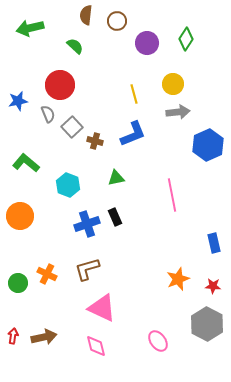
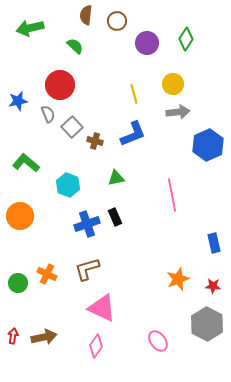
pink diamond: rotated 50 degrees clockwise
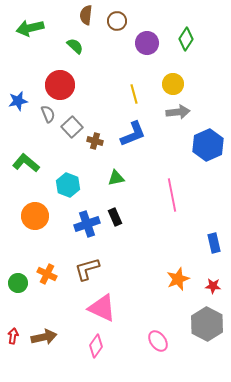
orange circle: moved 15 px right
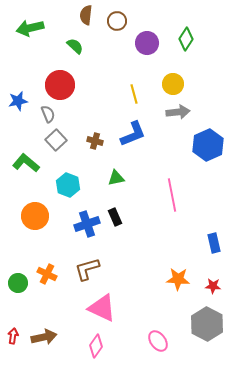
gray square: moved 16 px left, 13 px down
orange star: rotated 25 degrees clockwise
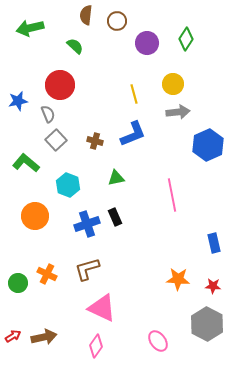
red arrow: rotated 49 degrees clockwise
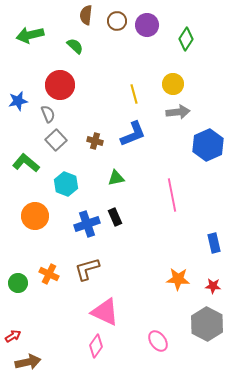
green arrow: moved 7 px down
purple circle: moved 18 px up
cyan hexagon: moved 2 px left, 1 px up
orange cross: moved 2 px right
pink triangle: moved 3 px right, 4 px down
brown arrow: moved 16 px left, 25 px down
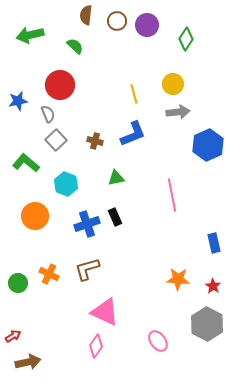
red star: rotated 28 degrees clockwise
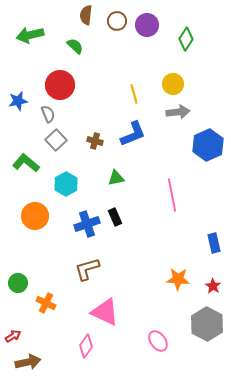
cyan hexagon: rotated 10 degrees clockwise
orange cross: moved 3 px left, 29 px down
pink diamond: moved 10 px left
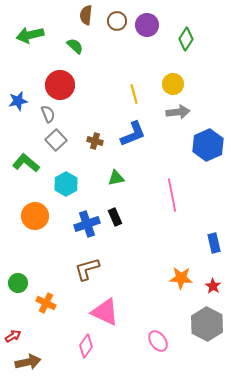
orange star: moved 3 px right, 1 px up
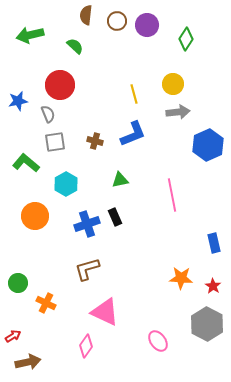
gray square: moved 1 px left, 2 px down; rotated 35 degrees clockwise
green triangle: moved 4 px right, 2 px down
